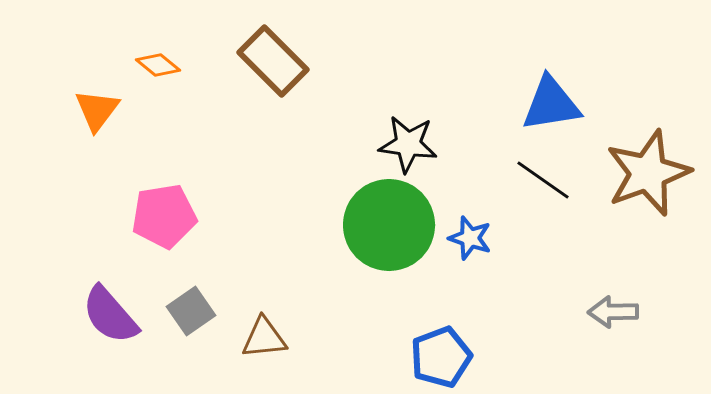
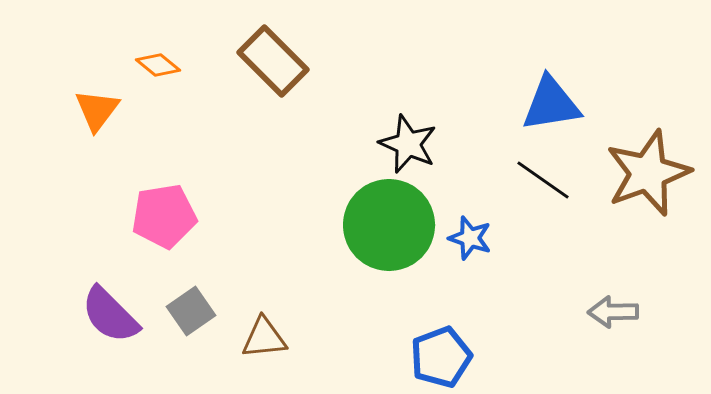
black star: rotated 16 degrees clockwise
purple semicircle: rotated 4 degrees counterclockwise
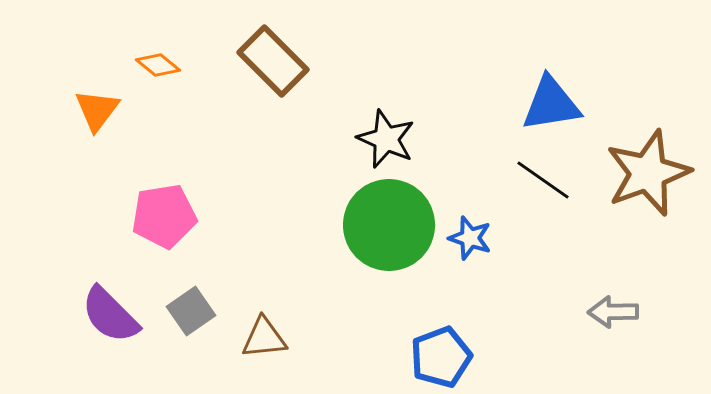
black star: moved 22 px left, 5 px up
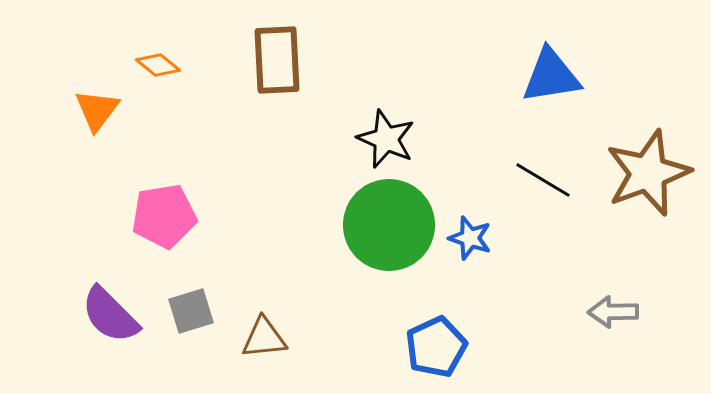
brown rectangle: moved 4 px right, 1 px up; rotated 42 degrees clockwise
blue triangle: moved 28 px up
black line: rotated 4 degrees counterclockwise
gray square: rotated 18 degrees clockwise
blue pentagon: moved 5 px left, 10 px up; rotated 4 degrees counterclockwise
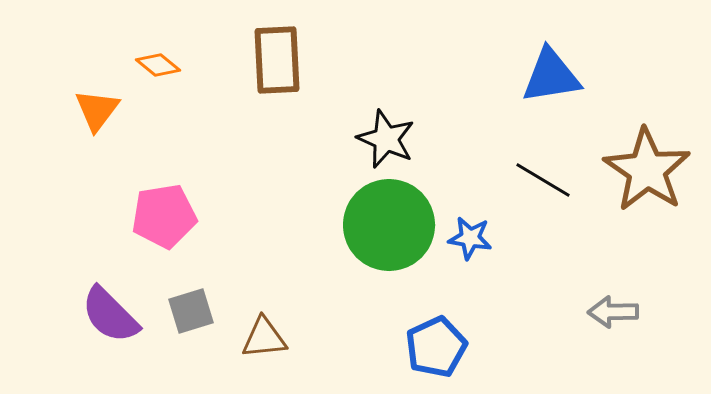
brown star: moved 1 px left, 3 px up; rotated 18 degrees counterclockwise
blue star: rotated 9 degrees counterclockwise
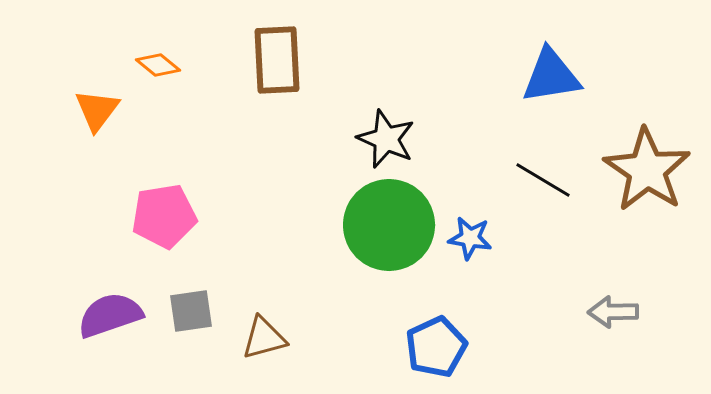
gray square: rotated 9 degrees clockwise
purple semicircle: rotated 116 degrees clockwise
brown triangle: rotated 9 degrees counterclockwise
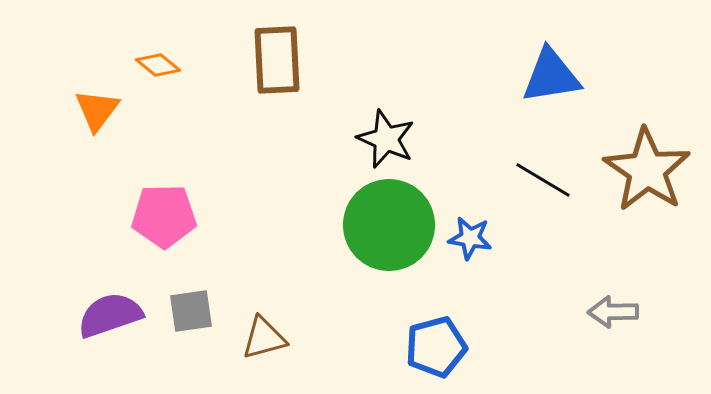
pink pentagon: rotated 8 degrees clockwise
blue pentagon: rotated 10 degrees clockwise
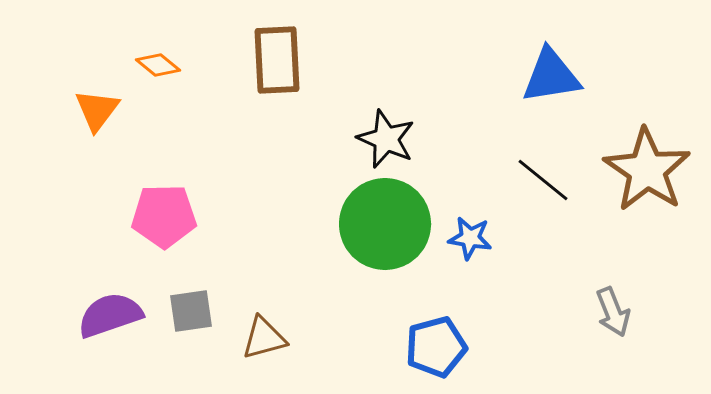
black line: rotated 8 degrees clockwise
green circle: moved 4 px left, 1 px up
gray arrow: rotated 111 degrees counterclockwise
